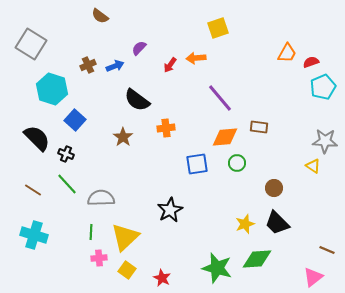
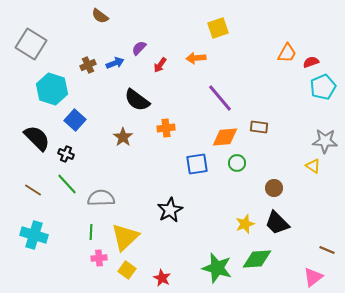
red arrow at (170, 65): moved 10 px left
blue arrow at (115, 66): moved 3 px up
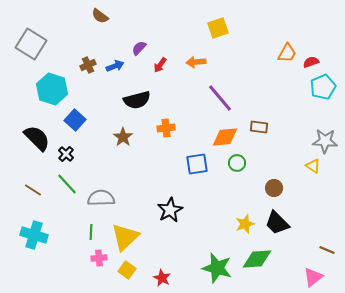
orange arrow at (196, 58): moved 4 px down
blue arrow at (115, 63): moved 3 px down
black semicircle at (137, 100): rotated 52 degrees counterclockwise
black cross at (66, 154): rotated 21 degrees clockwise
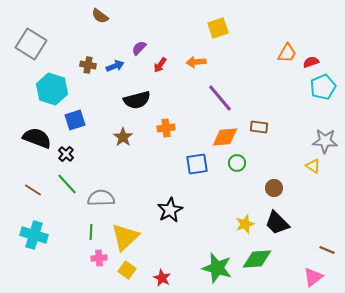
brown cross at (88, 65): rotated 35 degrees clockwise
blue square at (75, 120): rotated 30 degrees clockwise
black semicircle at (37, 138): rotated 24 degrees counterclockwise
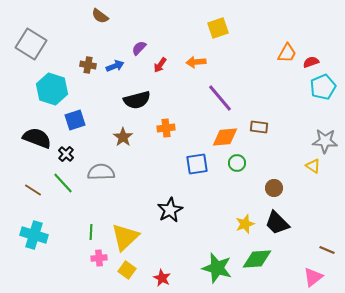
green line at (67, 184): moved 4 px left, 1 px up
gray semicircle at (101, 198): moved 26 px up
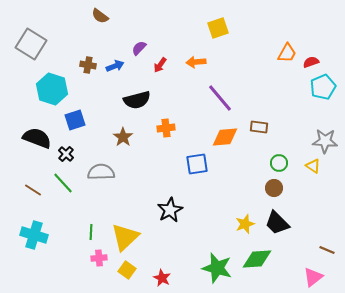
green circle at (237, 163): moved 42 px right
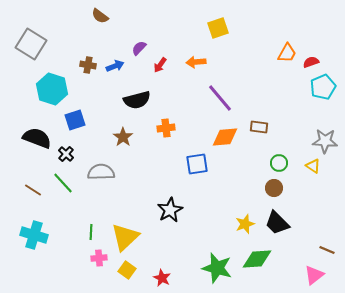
pink triangle at (313, 277): moved 1 px right, 2 px up
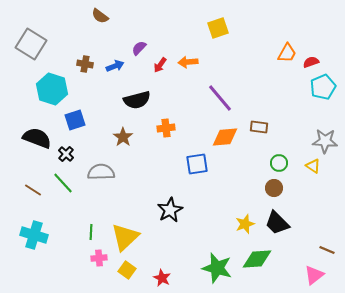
orange arrow at (196, 62): moved 8 px left
brown cross at (88, 65): moved 3 px left, 1 px up
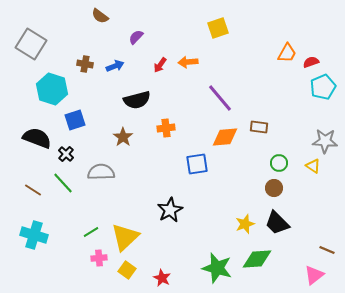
purple semicircle at (139, 48): moved 3 px left, 11 px up
green line at (91, 232): rotated 56 degrees clockwise
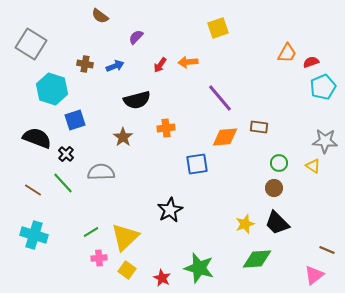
green star at (217, 268): moved 18 px left
